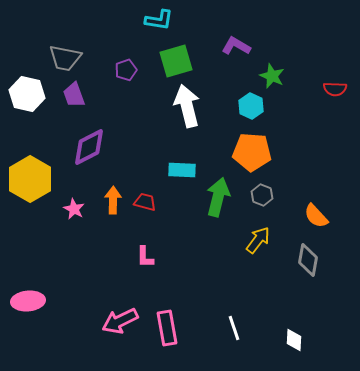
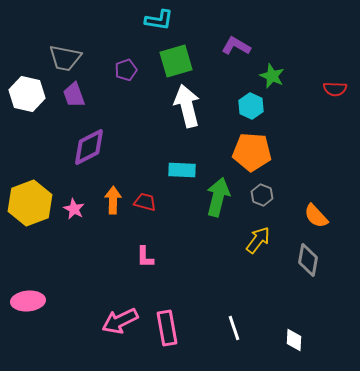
yellow hexagon: moved 24 px down; rotated 9 degrees clockwise
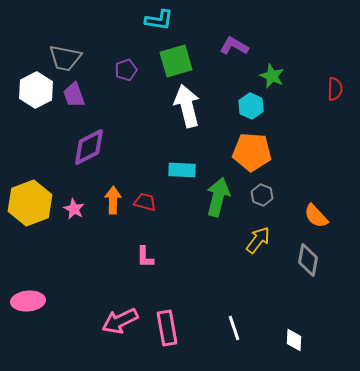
purple L-shape: moved 2 px left
red semicircle: rotated 90 degrees counterclockwise
white hexagon: moved 9 px right, 4 px up; rotated 20 degrees clockwise
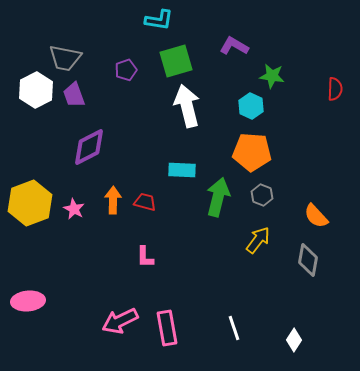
green star: rotated 15 degrees counterclockwise
white diamond: rotated 30 degrees clockwise
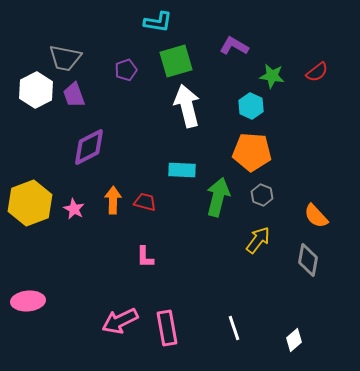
cyan L-shape: moved 1 px left, 2 px down
red semicircle: moved 18 px left, 17 px up; rotated 50 degrees clockwise
white diamond: rotated 15 degrees clockwise
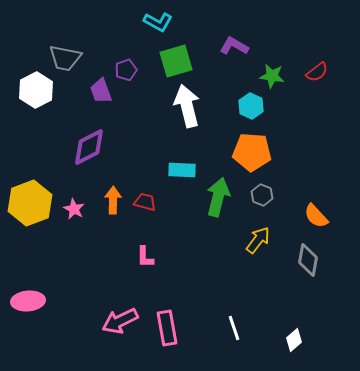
cyan L-shape: rotated 20 degrees clockwise
purple trapezoid: moved 27 px right, 4 px up
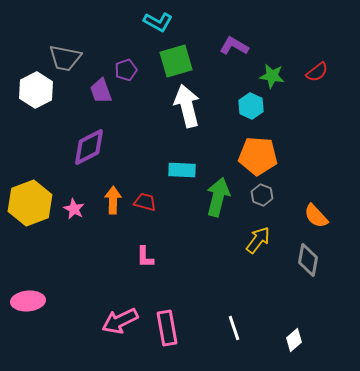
orange pentagon: moved 6 px right, 4 px down
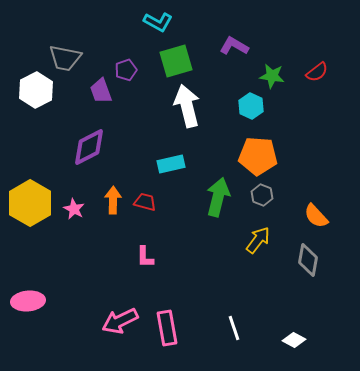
cyan rectangle: moved 11 px left, 6 px up; rotated 16 degrees counterclockwise
yellow hexagon: rotated 9 degrees counterclockwise
white diamond: rotated 70 degrees clockwise
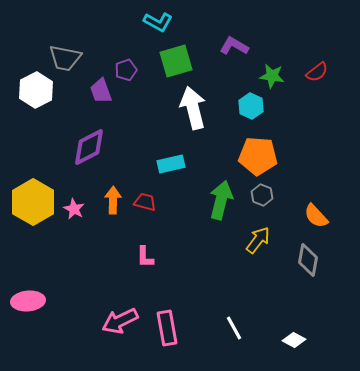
white arrow: moved 6 px right, 2 px down
green arrow: moved 3 px right, 3 px down
yellow hexagon: moved 3 px right, 1 px up
white line: rotated 10 degrees counterclockwise
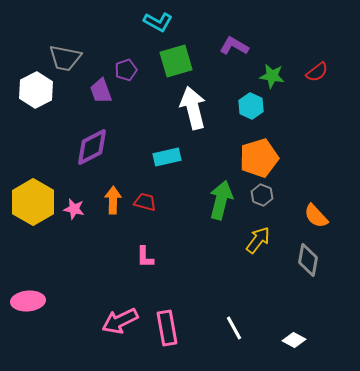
purple diamond: moved 3 px right
orange pentagon: moved 1 px right, 2 px down; rotated 21 degrees counterclockwise
cyan rectangle: moved 4 px left, 7 px up
pink star: rotated 15 degrees counterclockwise
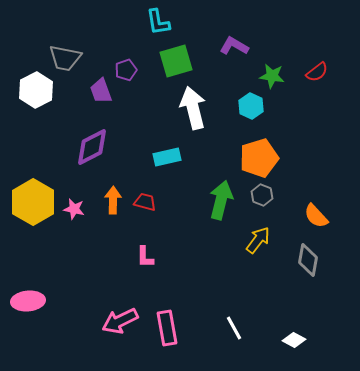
cyan L-shape: rotated 52 degrees clockwise
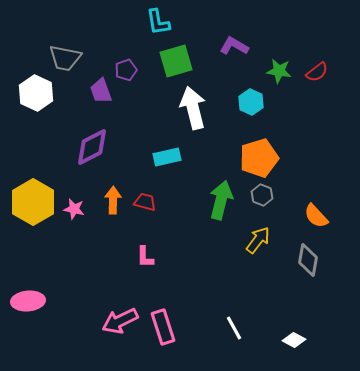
green star: moved 7 px right, 5 px up
white hexagon: moved 3 px down; rotated 8 degrees counterclockwise
cyan hexagon: moved 4 px up
pink rectangle: moved 4 px left, 1 px up; rotated 8 degrees counterclockwise
